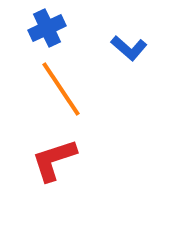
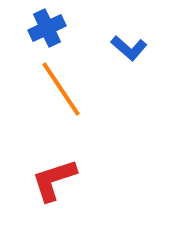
red L-shape: moved 20 px down
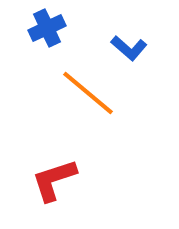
orange line: moved 27 px right, 4 px down; rotated 16 degrees counterclockwise
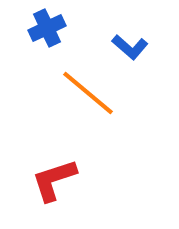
blue L-shape: moved 1 px right, 1 px up
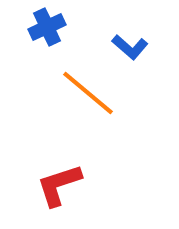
blue cross: moved 1 px up
red L-shape: moved 5 px right, 5 px down
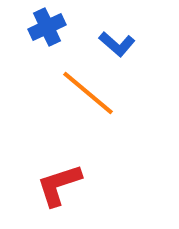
blue L-shape: moved 13 px left, 3 px up
